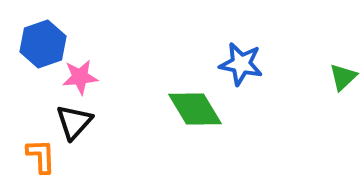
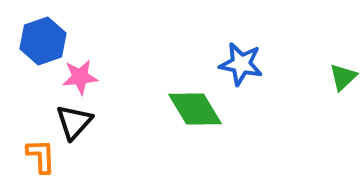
blue hexagon: moved 3 px up
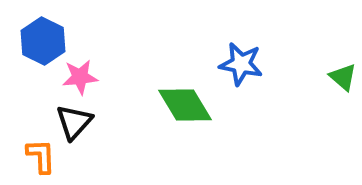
blue hexagon: rotated 15 degrees counterclockwise
green triangle: rotated 36 degrees counterclockwise
green diamond: moved 10 px left, 4 px up
